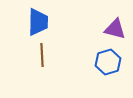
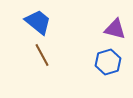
blue trapezoid: rotated 52 degrees counterclockwise
brown line: rotated 25 degrees counterclockwise
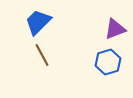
blue trapezoid: rotated 84 degrees counterclockwise
purple triangle: rotated 35 degrees counterclockwise
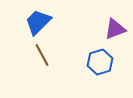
blue hexagon: moved 8 px left
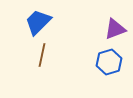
brown line: rotated 40 degrees clockwise
blue hexagon: moved 9 px right
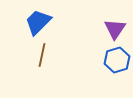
purple triangle: rotated 35 degrees counterclockwise
blue hexagon: moved 8 px right, 2 px up
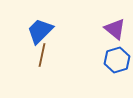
blue trapezoid: moved 2 px right, 9 px down
purple triangle: rotated 25 degrees counterclockwise
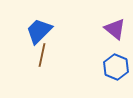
blue trapezoid: moved 1 px left
blue hexagon: moved 1 px left, 7 px down; rotated 20 degrees counterclockwise
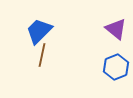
purple triangle: moved 1 px right
blue hexagon: rotated 15 degrees clockwise
